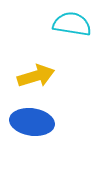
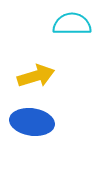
cyan semicircle: rotated 9 degrees counterclockwise
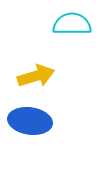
blue ellipse: moved 2 px left, 1 px up
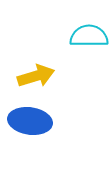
cyan semicircle: moved 17 px right, 12 px down
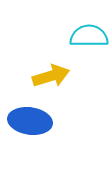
yellow arrow: moved 15 px right
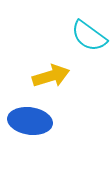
cyan semicircle: rotated 144 degrees counterclockwise
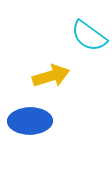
blue ellipse: rotated 9 degrees counterclockwise
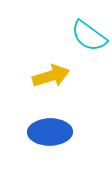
blue ellipse: moved 20 px right, 11 px down
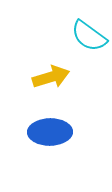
yellow arrow: moved 1 px down
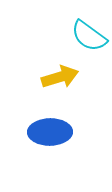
yellow arrow: moved 9 px right
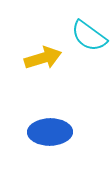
yellow arrow: moved 17 px left, 19 px up
